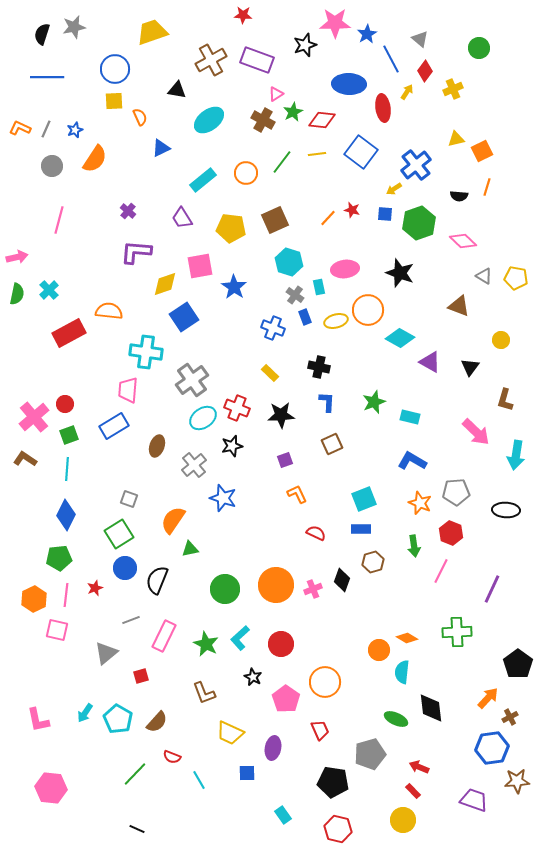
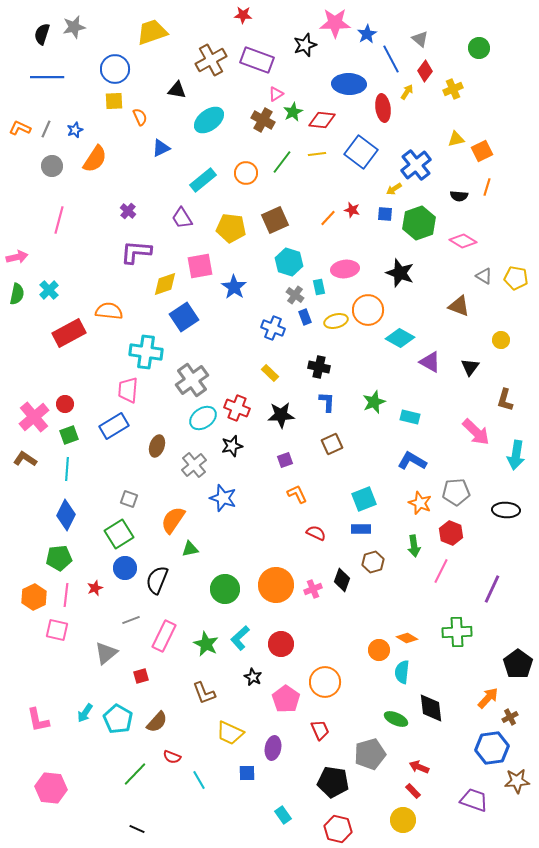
pink diamond at (463, 241): rotated 12 degrees counterclockwise
orange hexagon at (34, 599): moved 2 px up
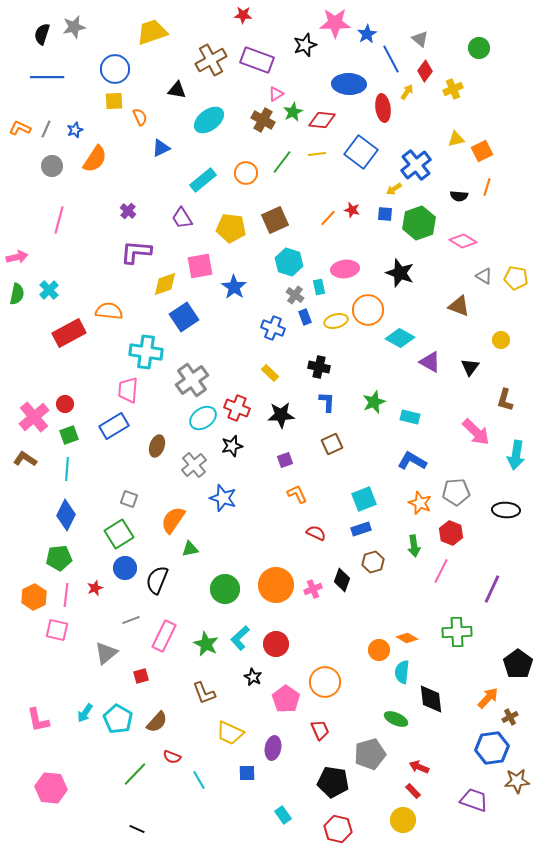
blue rectangle at (361, 529): rotated 18 degrees counterclockwise
red circle at (281, 644): moved 5 px left
black diamond at (431, 708): moved 9 px up
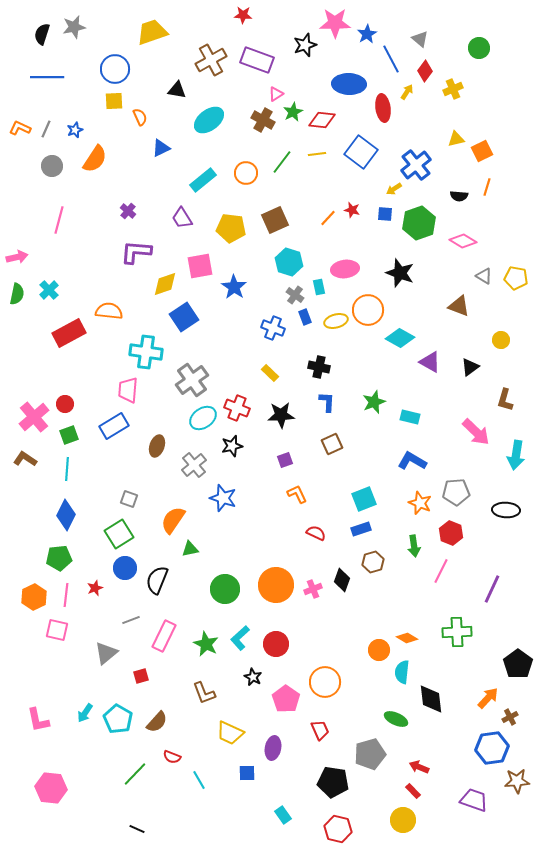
black triangle at (470, 367): rotated 18 degrees clockwise
